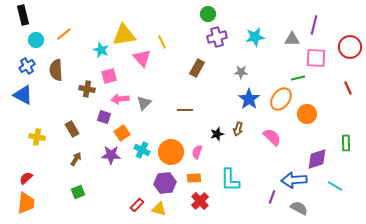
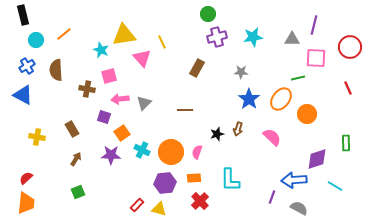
cyan star at (255, 37): moved 2 px left
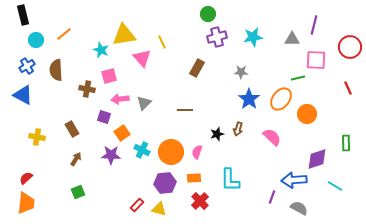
pink square at (316, 58): moved 2 px down
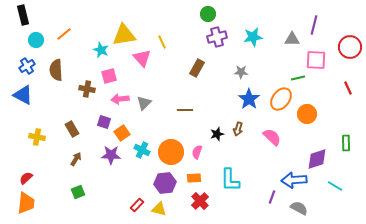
purple square at (104, 117): moved 5 px down
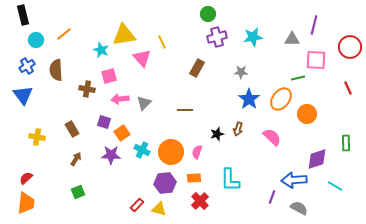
blue triangle at (23, 95): rotated 25 degrees clockwise
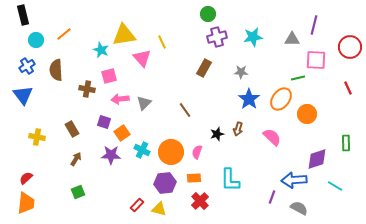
brown rectangle at (197, 68): moved 7 px right
brown line at (185, 110): rotated 56 degrees clockwise
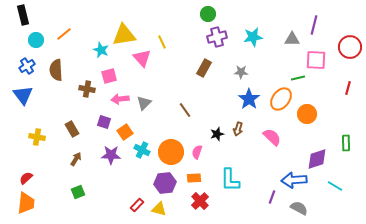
red line at (348, 88): rotated 40 degrees clockwise
orange square at (122, 133): moved 3 px right, 1 px up
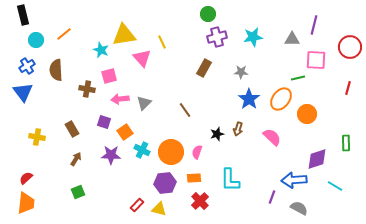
blue triangle at (23, 95): moved 3 px up
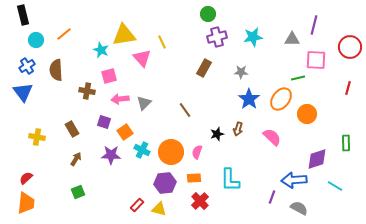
brown cross at (87, 89): moved 2 px down
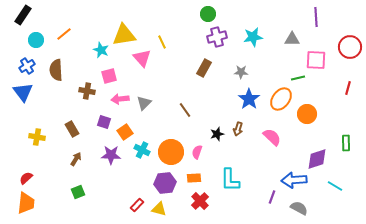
black rectangle at (23, 15): rotated 48 degrees clockwise
purple line at (314, 25): moved 2 px right, 8 px up; rotated 18 degrees counterclockwise
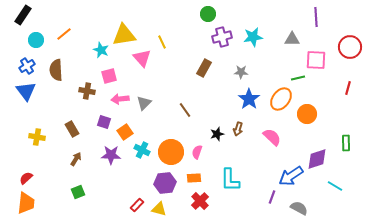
purple cross at (217, 37): moved 5 px right
blue triangle at (23, 92): moved 3 px right, 1 px up
blue arrow at (294, 180): moved 3 px left, 4 px up; rotated 30 degrees counterclockwise
